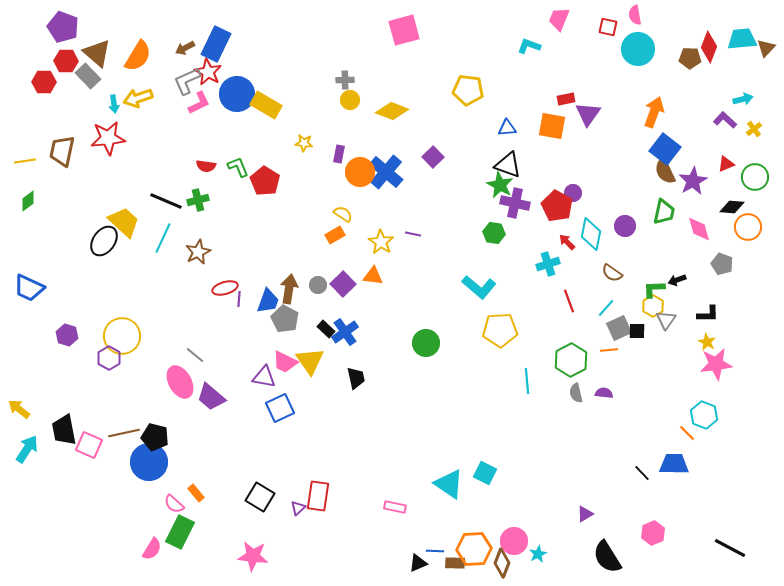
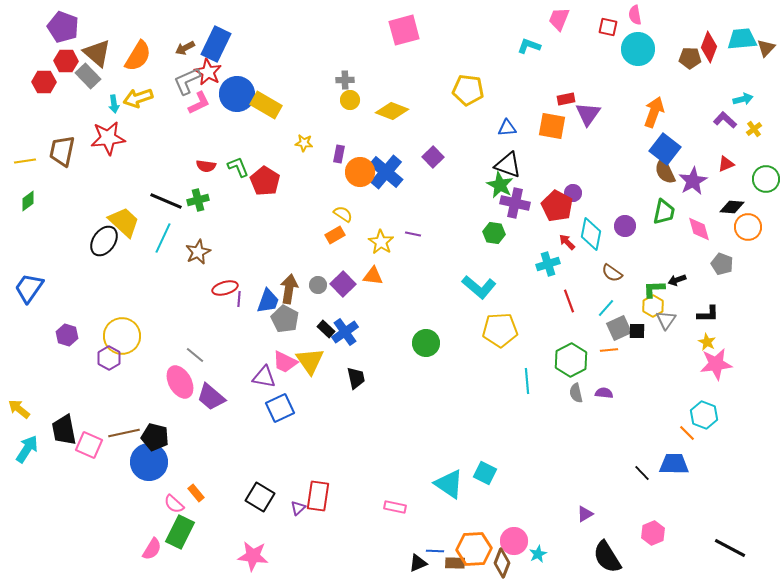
green circle at (755, 177): moved 11 px right, 2 px down
blue trapezoid at (29, 288): rotated 100 degrees clockwise
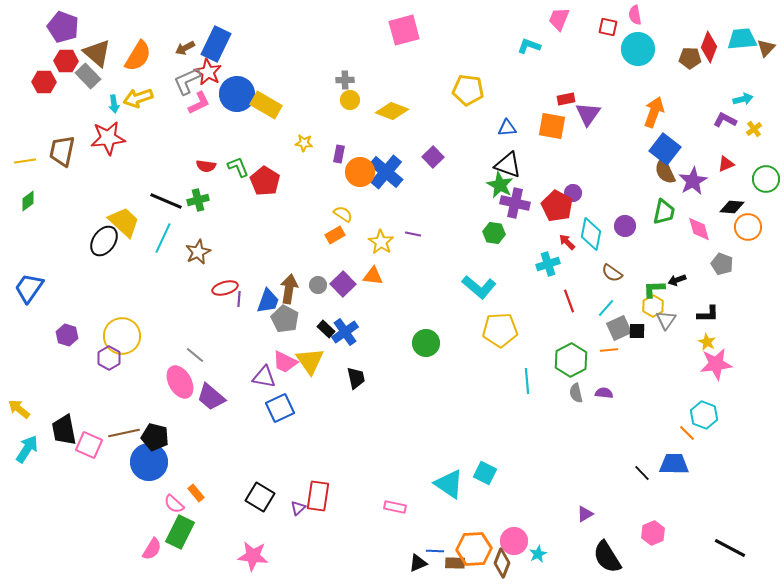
purple L-shape at (725, 120): rotated 15 degrees counterclockwise
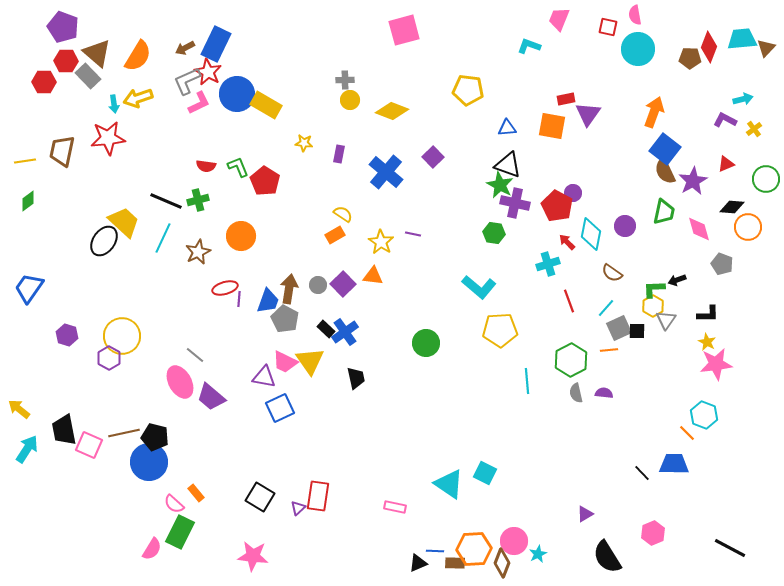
orange circle at (360, 172): moved 119 px left, 64 px down
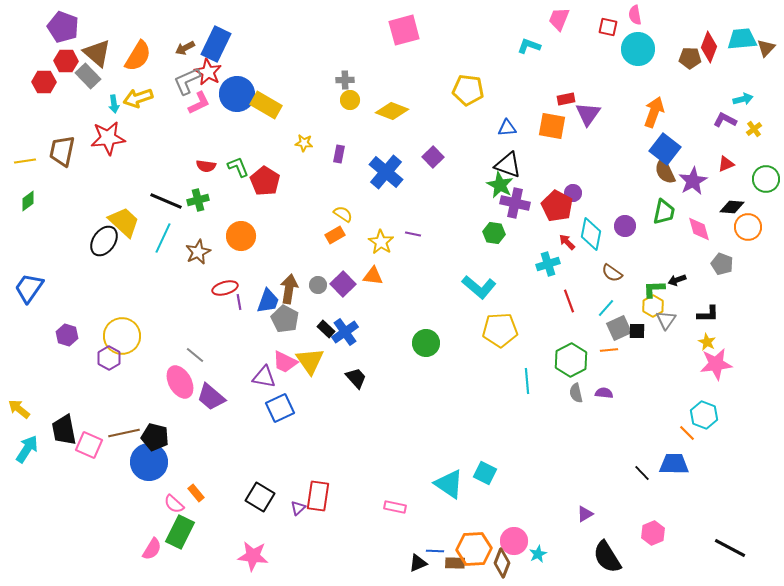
purple line at (239, 299): moved 3 px down; rotated 14 degrees counterclockwise
black trapezoid at (356, 378): rotated 30 degrees counterclockwise
